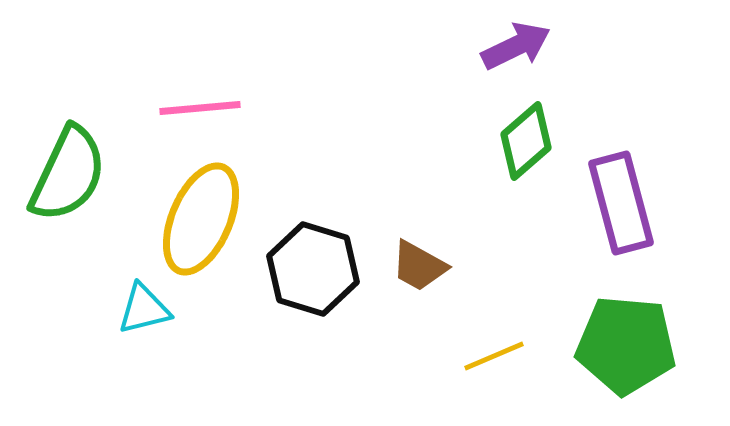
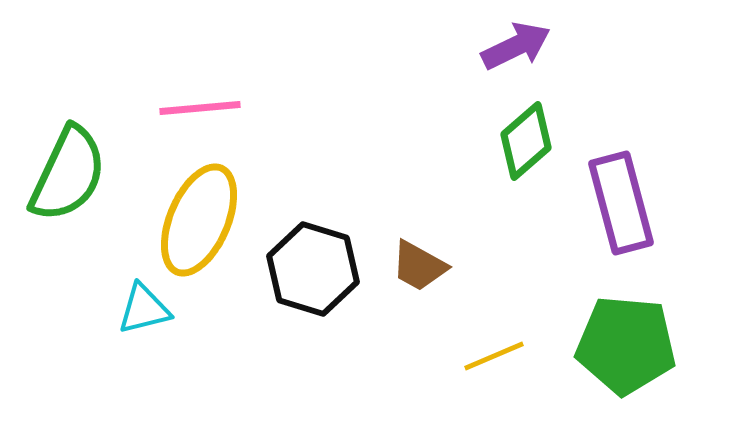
yellow ellipse: moved 2 px left, 1 px down
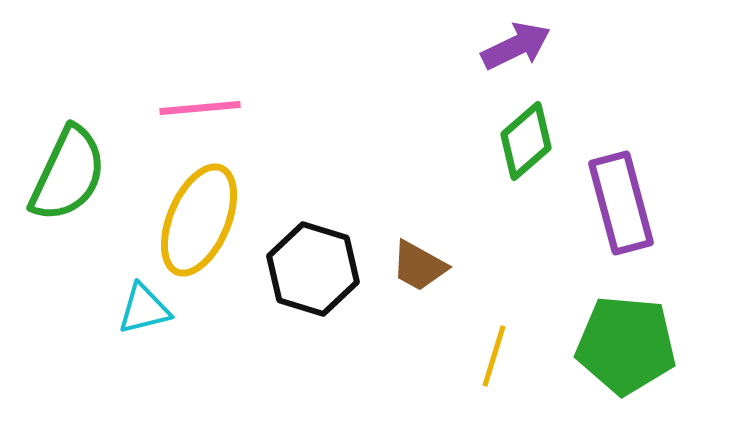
yellow line: rotated 50 degrees counterclockwise
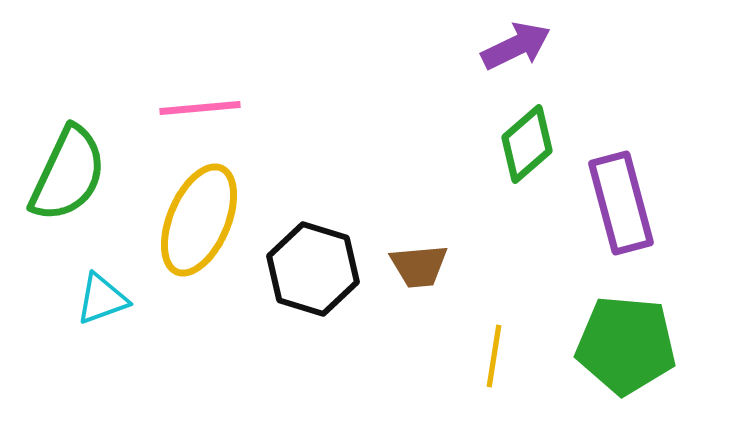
green diamond: moved 1 px right, 3 px down
brown trapezoid: rotated 34 degrees counterclockwise
cyan triangle: moved 42 px left, 10 px up; rotated 6 degrees counterclockwise
yellow line: rotated 8 degrees counterclockwise
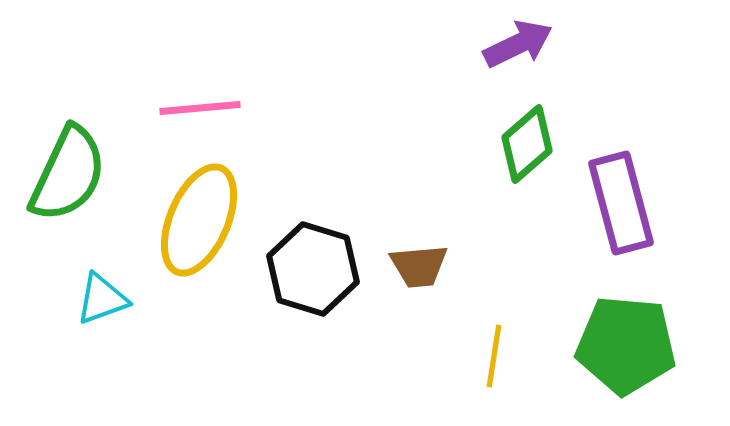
purple arrow: moved 2 px right, 2 px up
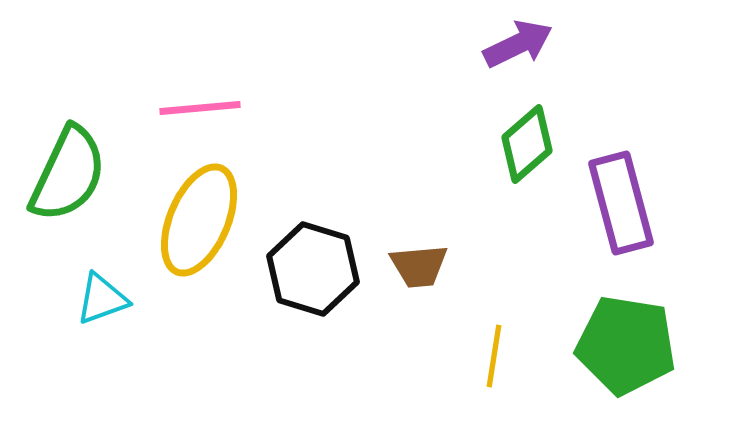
green pentagon: rotated 4 degrees clockwise
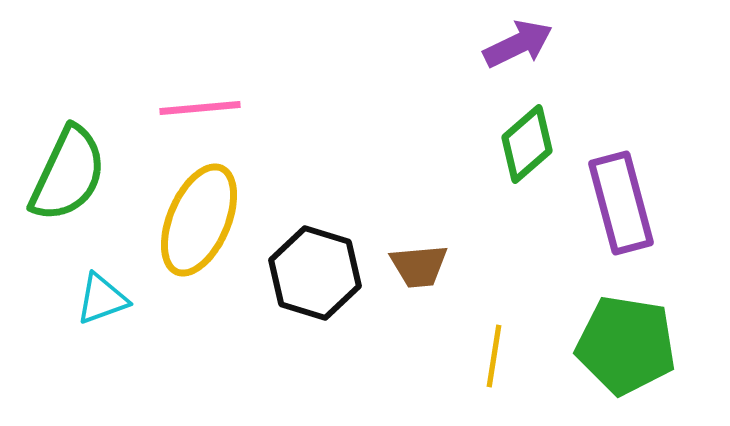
black hexagon: moved 2 px right, 4 px down
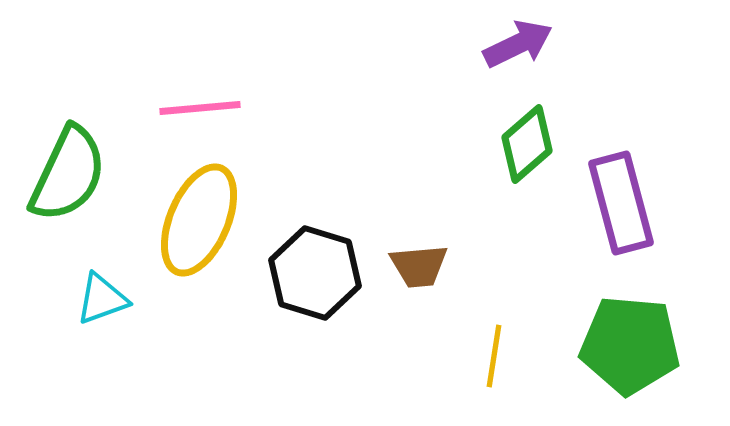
green pentagon: moved 4 px right; rotated 4 degrees counterclockwise
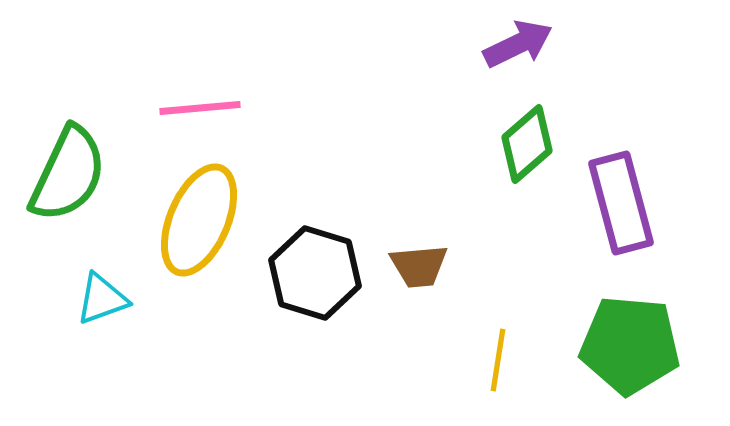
yellow line: moved 4 px right, 4 px down
